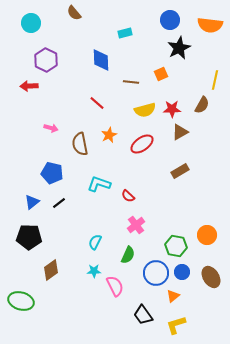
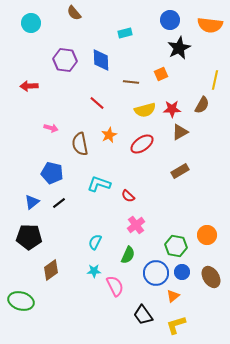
purple hexagon at (46, 60): moved 19 px right; rotated 20 degrees counterclockwise
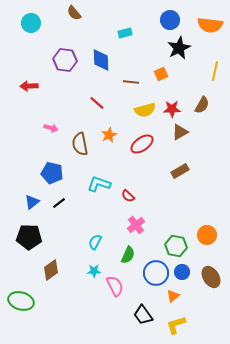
yellow line at (215, 80): moved 9 px up
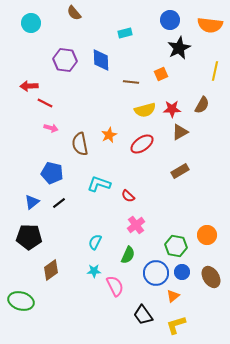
red line at (97, 103): moved 52 px left; rotated 14 degrees counterclockwise
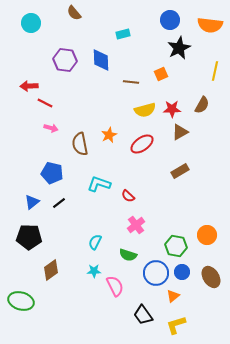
cyan rectangle at (125, 33): moved 2 px left, 1 px down
green semicircle at (128, 255): rotated 84 degrees clockwise
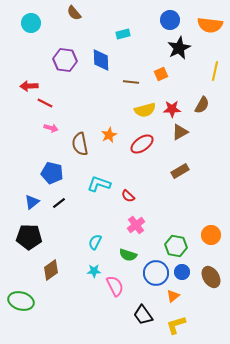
orange circle at (207, 235): moved 4 px right
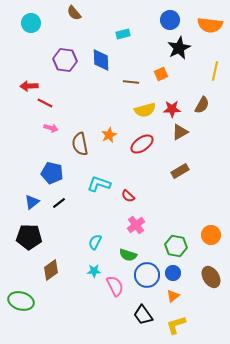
blue circle at (182, 272): moved 9 px left, 1 px down
blue circle at (156, 273): moved 9 px left, 2 px down
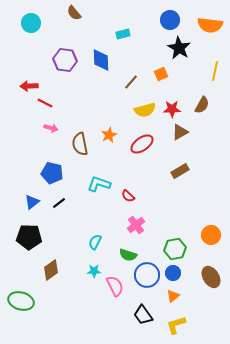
black star at (179, 48): rotated 15 degrees counterclockwise
brown line at (131, 82): rotated 56 degrees counterclockwise
green hexagon at (176, 246): moved 1 px left, 3 px down; rotated 20 degrees counterclockwise
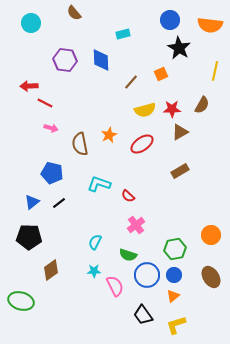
blue circle at (173, 273): moved 1 px right, 2 px down
